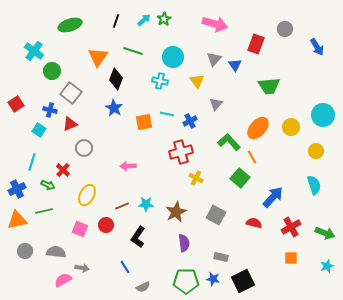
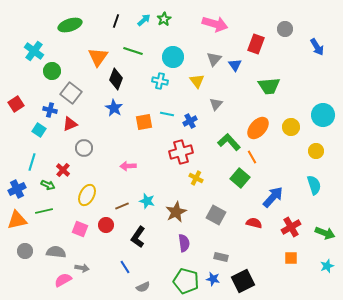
cyan star at (146, 204): moved 1 px right, 3 px up; rotated 14 degrees clockwise
green pentagon at (186, 281): rotated 15 degrees clockwise
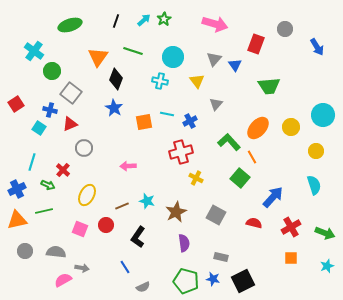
cyan square at (39, 130): moved 2 px up
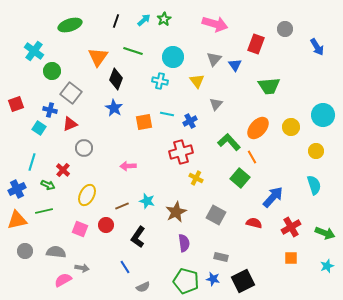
red square at (16, 104): rotated 14 degrees clockwise
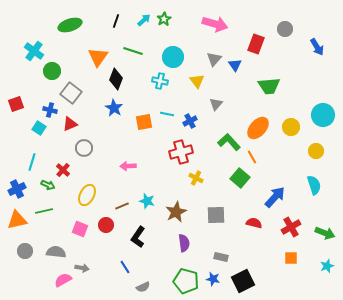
blue arrow at (273, 197): moved 2 px right
gray square at (216, 215): rotated 30 degrees counterclockwise
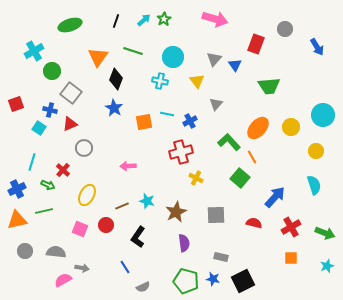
pink arrow at (215, 24): moved 5 px up
cyan cross at (34, 51): rotated 24 degrees clockwise
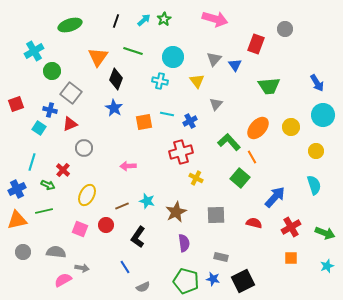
blue arrow at (317, 47): moved 36 px down
gray circle at (25, 251): moved 2 px left, 1 px down
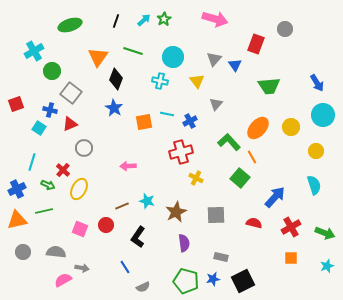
yellow ellipse at (87, 195): moved 8 px left, 6 px up
blue star at (213, 279): rotated 24 degrees counterclockwise
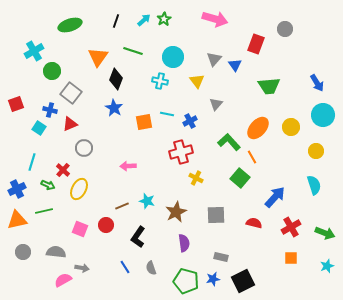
gray semicircle at (143, 287): moved 8 px right, 19 px up; rotated 96 degrees clockwise
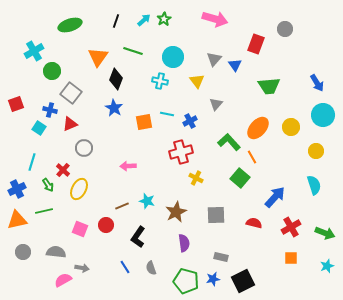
green arrow at (48, 185): rotated 32 degrees clockwise
